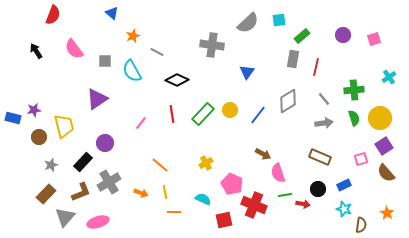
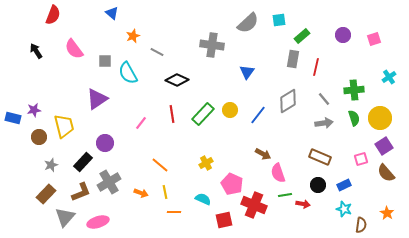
cyan semicircle at (132, 71): moved 4 px left, 2 px down
black circle at (318, 189): moved 4 px up
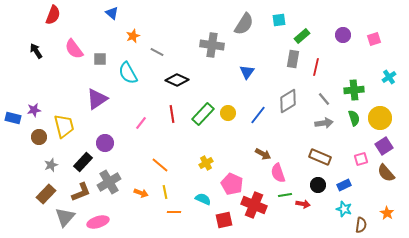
gray semicircle at (248, 23): moved 4 px left, 1 px down; rotated 15 degrees counterclockwise
gray square at (105, 61): moved 5 px left, 2 px up
yellow circle at (230, 110): moved 2 px left, 3 px down
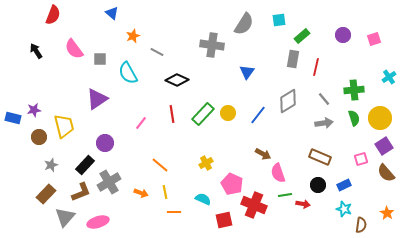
black rectangle at (83, 162): moved 2 px right, 3 px down
